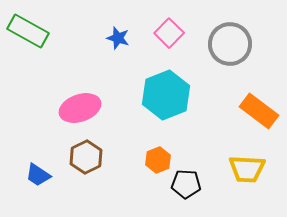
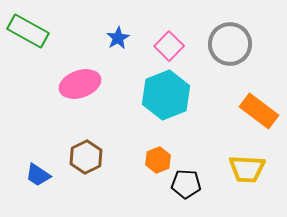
pink square: moved 13 px down
blue star: rotated 25 degrees clockwise
pink ellipse: moved 24 px up
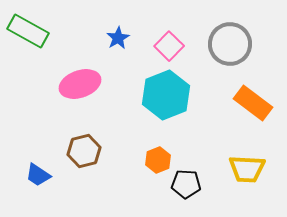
orange rectangle: moved 6 px left, 8 px up
brown hexagon: moved 2 px left, 6 px up; rotated 12 degrees clockwise
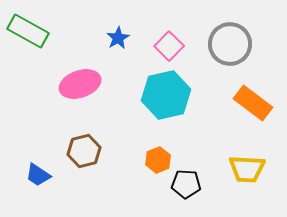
cyan hexagon: rotated 9 degrees clockwise
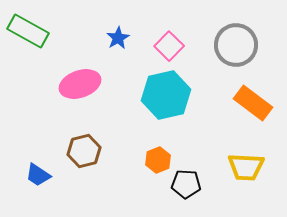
gray circle: moved 6 px right, 1 px down
yellow trapezoid: moved 1 px left, 2 px up
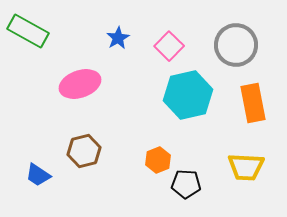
cyan hexagon: moved 22 px right
orange rectangle: rotated 42 degrees clockwise
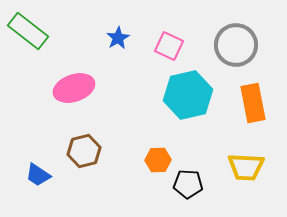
green rectangle: rotated 9 degrees clockwise
pink square: rotated 20 degrees counterclockwise
pink ellipse: moved 6 px left, 4 px down
orange hexagon: rotated 20 degrees clockwise
black pentagon: moved 2 px right
